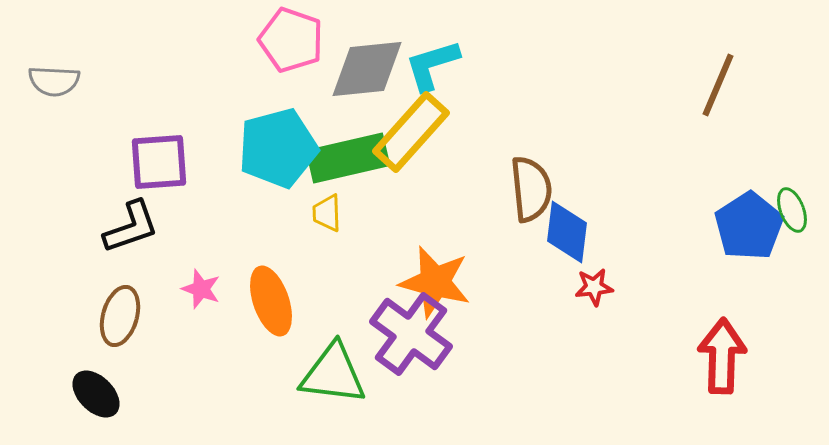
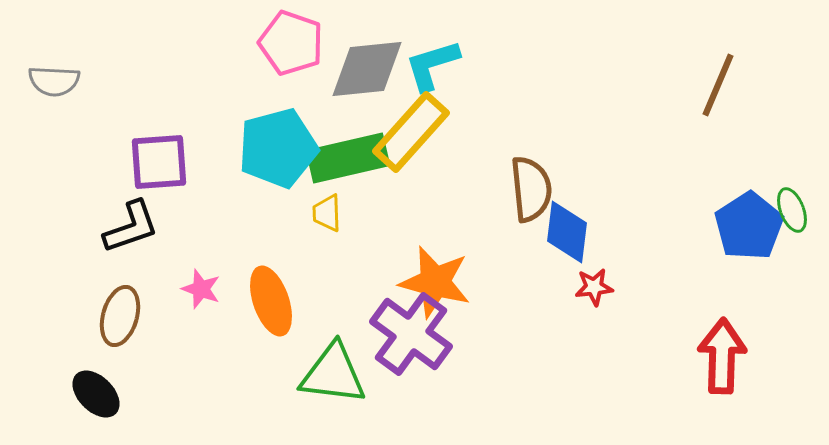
pink pentagon: moved 3 px down
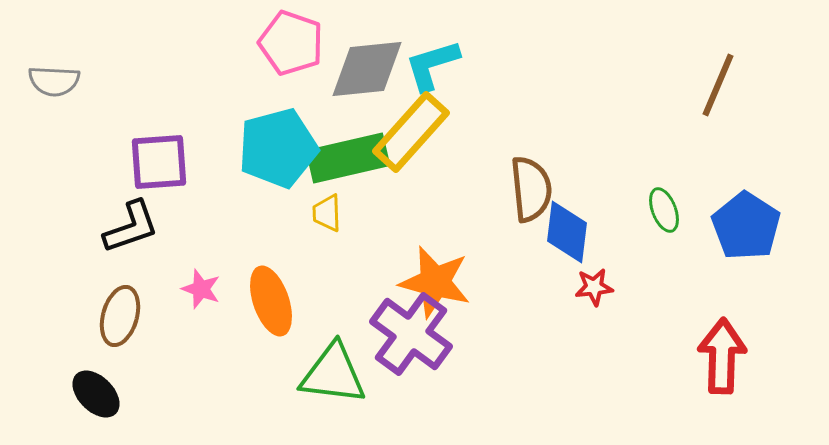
green ellipse: moved 128 px left
blue pentagon: moved 3 px left; rotated 6 degrees counterclockwise
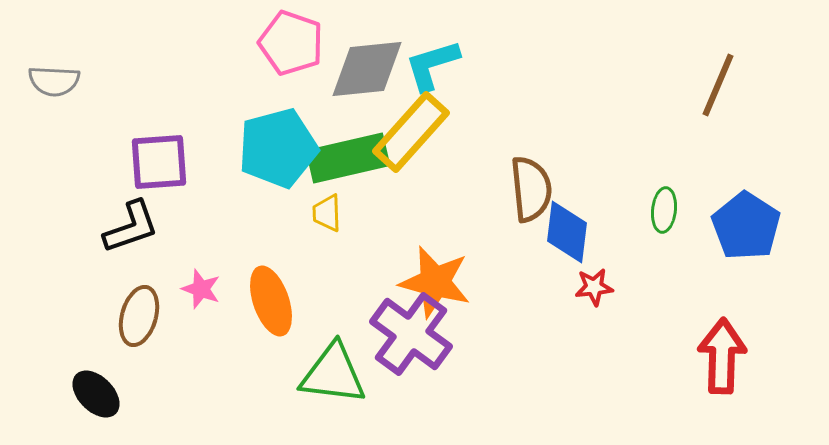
green ellipse: rotated 27 degrees clockwise
brown ellipse: moved 19 px right
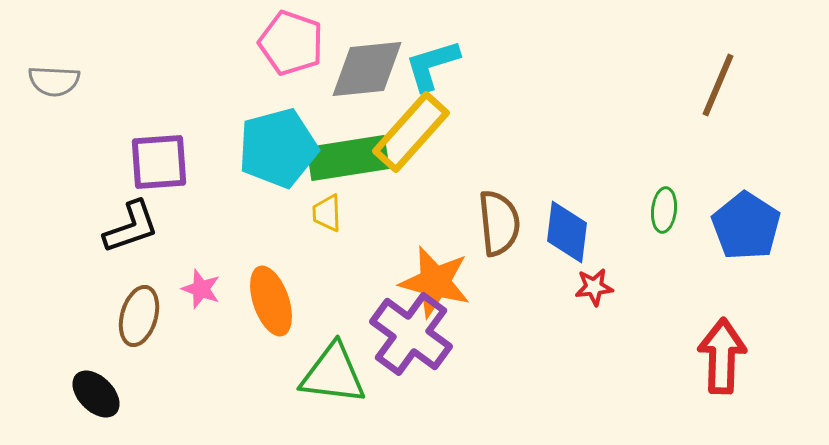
green rectangle: rotated 4 degrees clockwise
brown semicircle: moved 32 px left, 34 px down
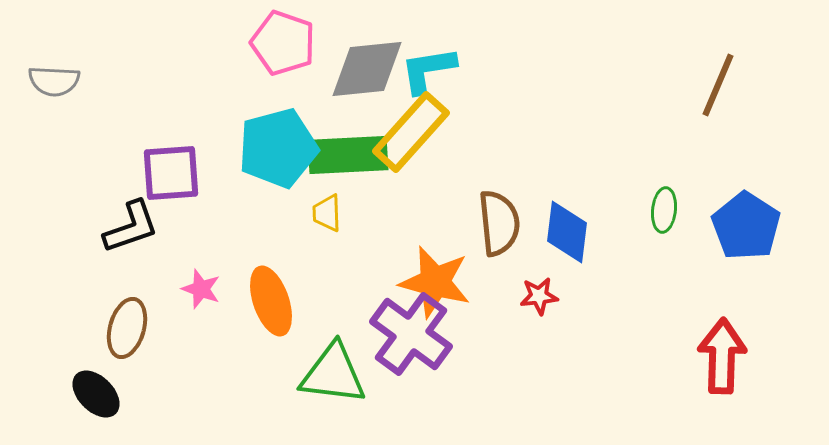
pink pentagon: moved 8 px left
cyan L-shape: moved 4 px left, 5 px down; rotated 8 degrees clockwise
green rectangle: moved 3 px up; rotated 6 degrees clockwise
purple square: moved 12 px right, 11 px down
red star: moved 55 px left, 9 px down
brown ellipse: moved 12 px left, 12 px down
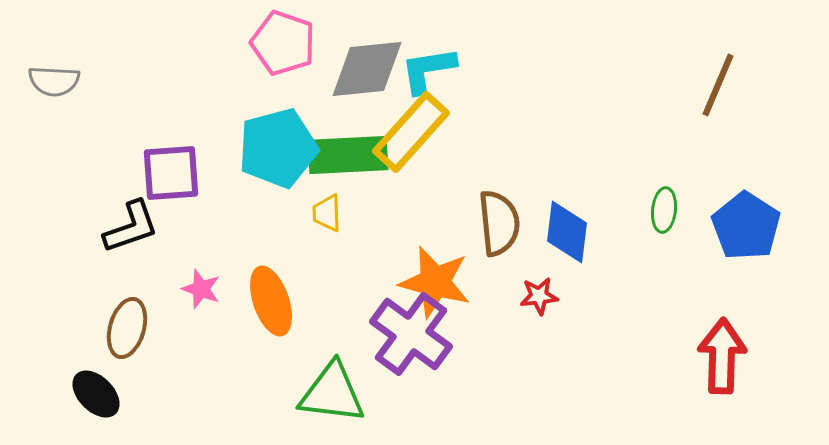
green triangle: moved 1 px left, 19 px down
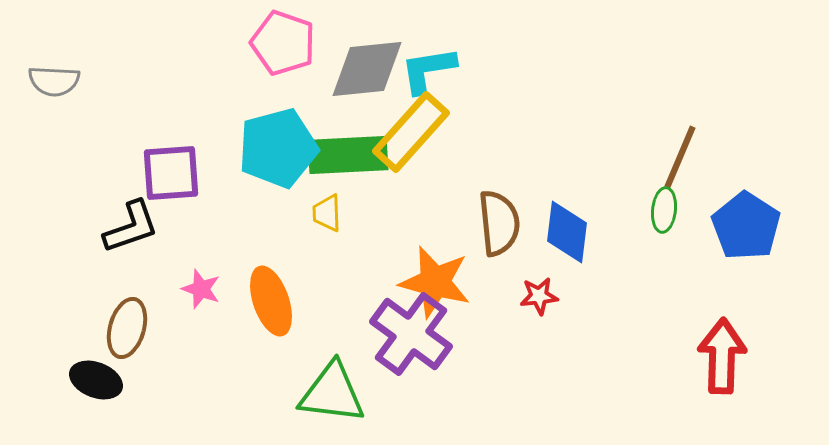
brown line: moved 38 px left, 72 px down
black ellipse: moved 14 px up; rotated 24 degrees counterclockwise
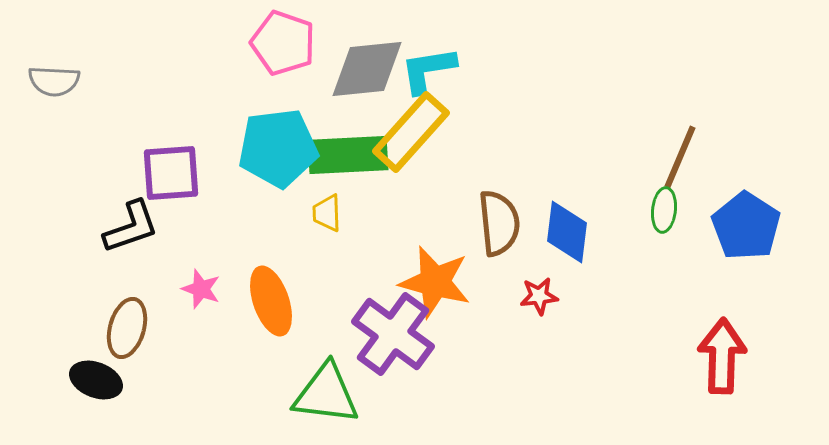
cyan pentagon: rotated 8 degrees clockwise
purple cross: moved 18 px left
green triangle: moved 6 px left, 1 px down
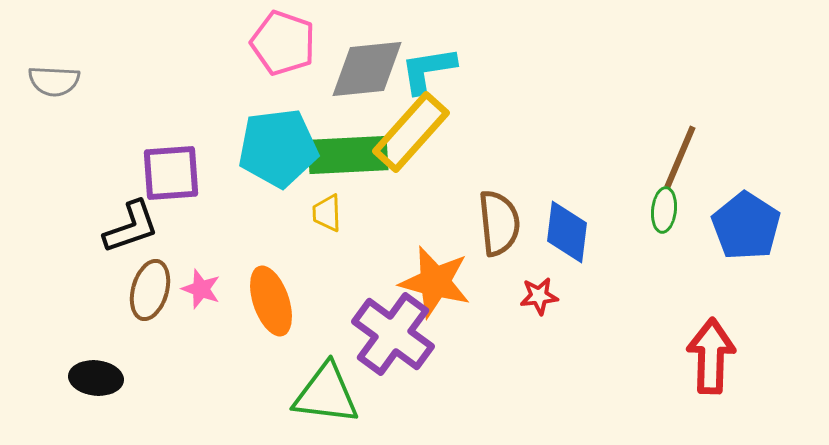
brown ellipse: moved 23 px right, 38 px up
red arrow: moved 11 px left
black ellipse: moved 2 px up; rotated 15 degrees counterclockwise
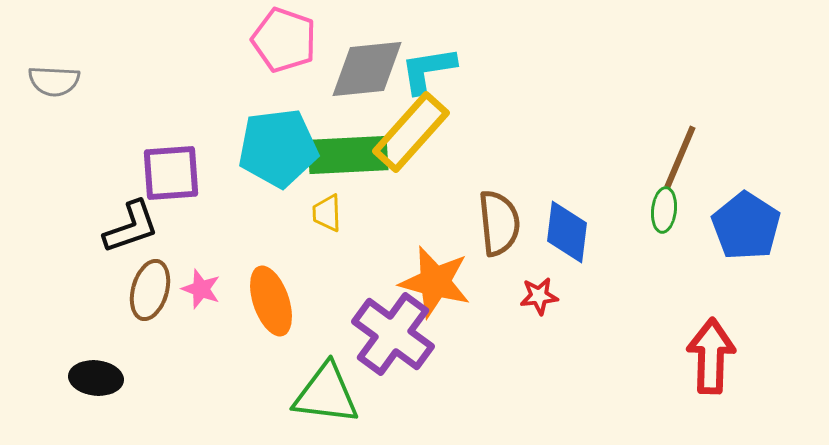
pink pentagon: moved 1 px right, 3 px up
